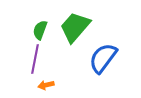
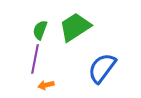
green trapezoid: rotated 16 degrees clockwise
blue semicircle: moved 1 px left, 10 px down
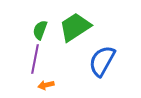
blue semicircle: moved 7 px up; rotated 8 degrees counterclockwise
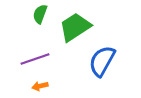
green semicircle: moved 16 px up
purple line: rotated 60 degrees clockwise
orange arrow: moved 6 px left, 1 px down
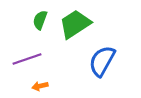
green semicircle: moved 6 px down
green trapezoid: moved 3 px up
purple line: moved 8 px left
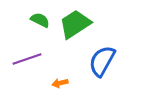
green semicircle: rotated 96 degrees clockwise
orange arrow: moved 20 px right, 3 px up
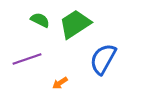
blue semicircle: moved 1 px right, 2 px up
orange arrow: rotated 21 degrees counterclockwise
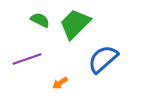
green trapezoid: rotated 12 degrees counterclockwise
blue semicircle: rotated 20 degrees clockwise
